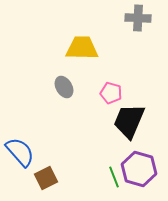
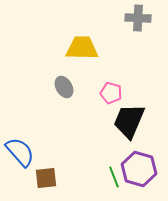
brown square: rotated 20 degrees clockwise
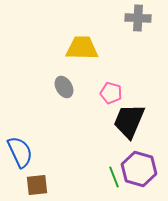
blue semicircle: rotated 16 degrees clockwise
brown square: moved 9 px left, 7 px down
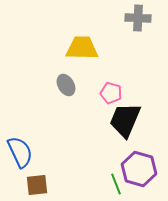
gray ellipse: moved 2 px right, 2 px up
black trapezoid: moved 4 px left, 1 px up
green line: moved 2 px right, 7 px down
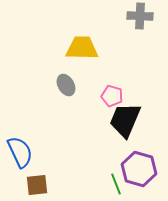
gray cross: moved 2 px right, 2 px up
pink pentagon: moved 1 px right, 3 px down
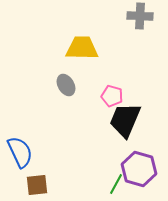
green line: rotated 50 degrees clockwise
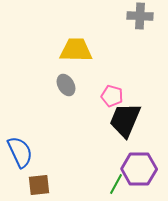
yellow trapezoid: moved 6 px left, 2 px down
purple hexagon: rotated 16 degrees counterclockwise
brown square: moved 2 px right
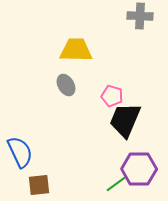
green line: rotated 25 degrees clockwise
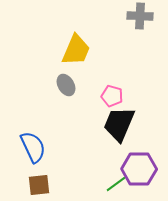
yellow trapezoid: rotated 112 degrees clockwise
black trapezoid: moved 6 px left, 4 px down
blue semicircle: moved 13 px right, 5 px up
